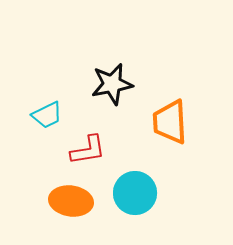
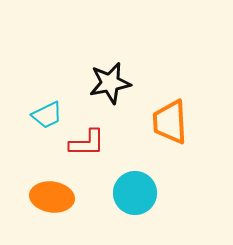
black star: moved 2 px left, 1 px up
red L-shape: moved 1 px left, 7 px up; rotated 9 degrees clockwise
orange ellipse: moved 19 px left, 4 px up
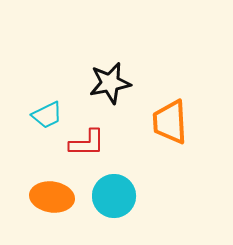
cyan circle: moved 21 px left, 3 px down
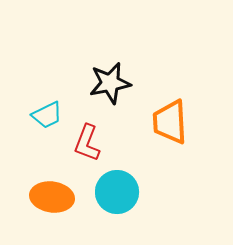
red L-shape: rotated 111 degrees clockwise
cyan circle: moved 3 px right, 4 px up
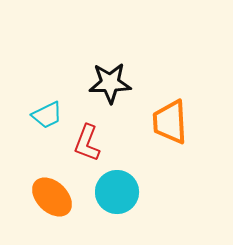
black star: rotated 9 degrees clockwise
orange ellipse: rotated 36 degrees clockwise
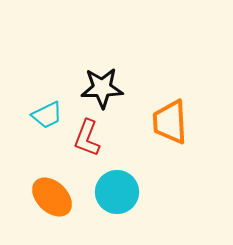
black star: moved 8 px left, 5 px down
red L-shape: moved 5 px up
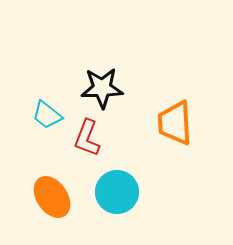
cyan trapezoid: rotated 64 degrees clockwise
orange trapezoid: moved 5 px right, 1 px down
orange ellipse: rotated 12 degrees clockwise
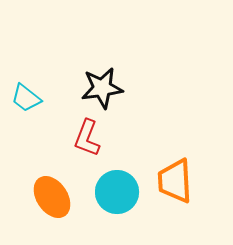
black star: rotated 6 degrees counterclockwise
cyan trapezoid: moved 21 px left, 17 px up
orange trapezoid: moved 58 px down
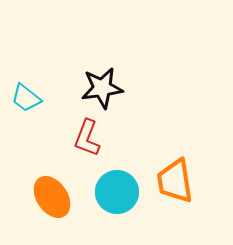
orange trapezoid: rotated 6 degrees counterclockwise
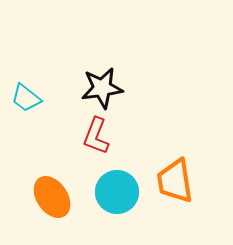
red L-shape: moved 9 px right, 2 px up
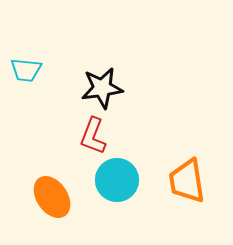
cyan trapezoid: moved 28 px up; rotated 32 degrees counterclockwise
red L-shape: moved 3 px left
orange trapezoid: moved 12 px right
cyan circle: moved 12 px up
